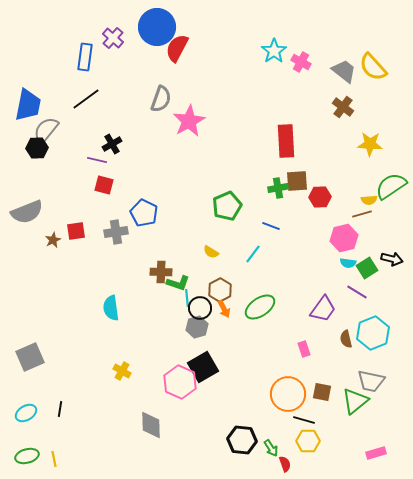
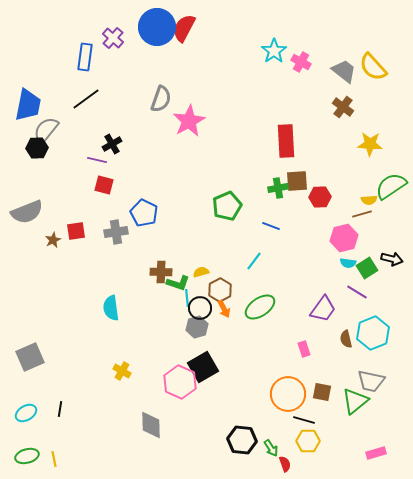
red semicircle at (177, 48): moved 7 px right, 20 px up
yellow semicircle at (211, 252): moved 10 px left, 20 px down; rotated 133 degrees clockwise
cyan line at (253, 254): moved 1 px right, 7 px down
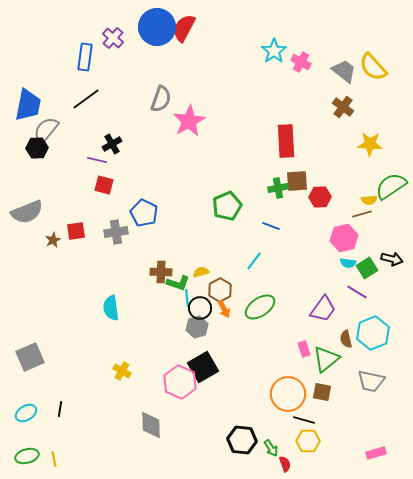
green triangle at (355, 401): moved 29 px left, 42 px up
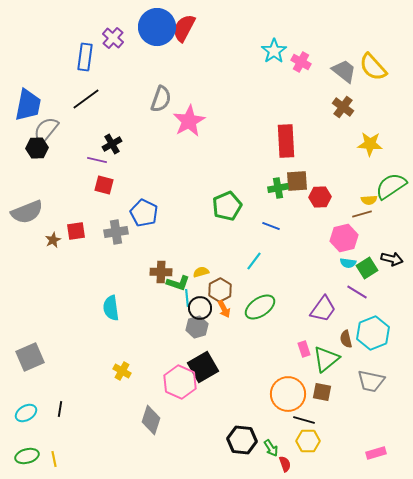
gray diamond at (151, 425): moved 5 px up; rotated 20 degrees clockwise
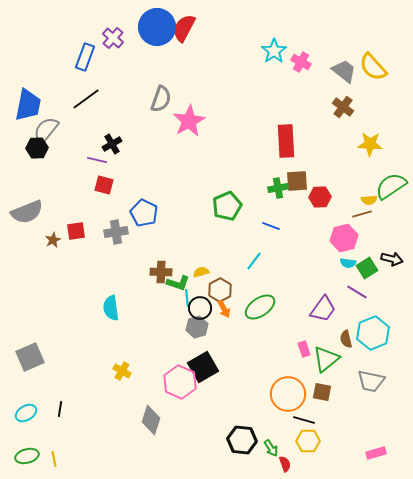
blue rectangle at (85, 57): rotated 12 degrees clockwise
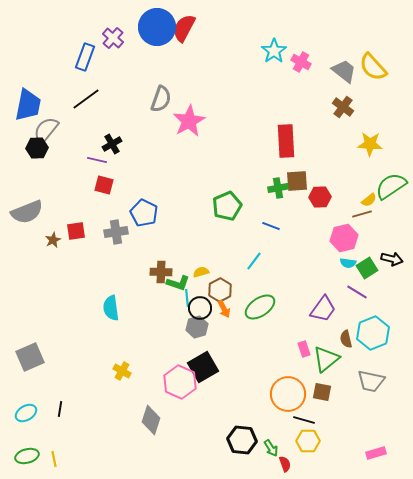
yellow semicircle at (369, 200): rotated 35 degrees counterclockwise
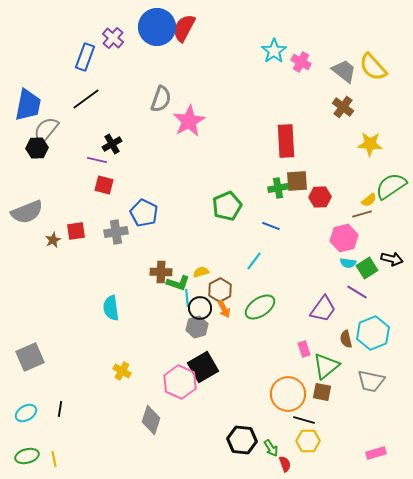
green triangle at (326, 359): moved 7 px down
